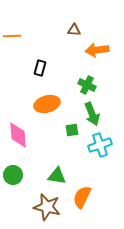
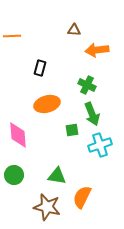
green circle: moved 1 px right
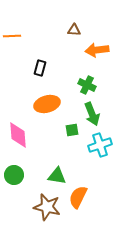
orange semicircle: moved 4 px left
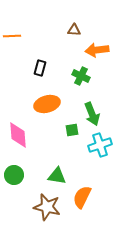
green cross: moved 6 px left, 9 px up
orange semicircle: moved 4 px right
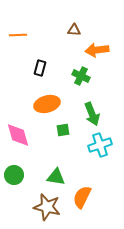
orange line: moved 6 px right, 1 px up
green square: moved 9 px left
pink diamond: rotated 12 degrees counterclockwise
green triangle: moved 1 px left, 1 px down
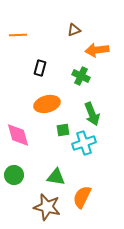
brown triangle: rotated 24 degrees counterclockwise
cyan cross: moved 16 px left, 2 px up
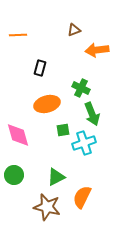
green cross: moved 12 px down
green triangle: rotated 36 degrees counterclockwise
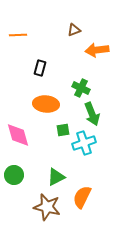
orange ellipse: moved 1 px left; rotated 20 degrees clockwise
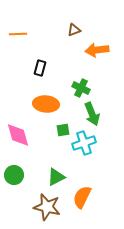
orange line: moved 1 px up
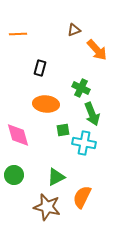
orange arrow: rotated 125 degrees counterclockwise
cyan cross: rotated 30 degrees clockwise
